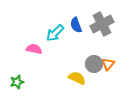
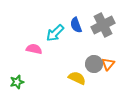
gray cross: moved 1 px right, 1 px down
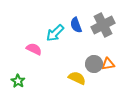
pink semicircle: rotated 14 degrees clockwise
orange triangle: rotated 40 degrees clockwise
green star: moved 1 px right, 1 px up; rotated 24 degrees counterclockwise
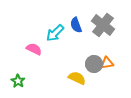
gray cross: rotated 25 degrees counterclockwise
orange triangle: moved 1 px left, 1 px up
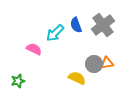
gray cross: rotated 15 degrees clockwise
green star: rotated 24 degrees clockwise
